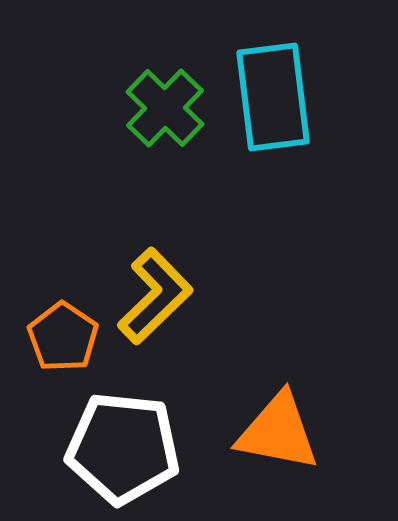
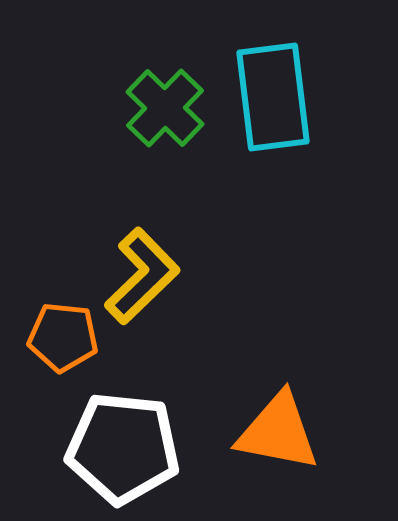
yellow L-shape: moved 13 px left, 20 px up
orange pentagon: rotated 28 degrees counterclockwise
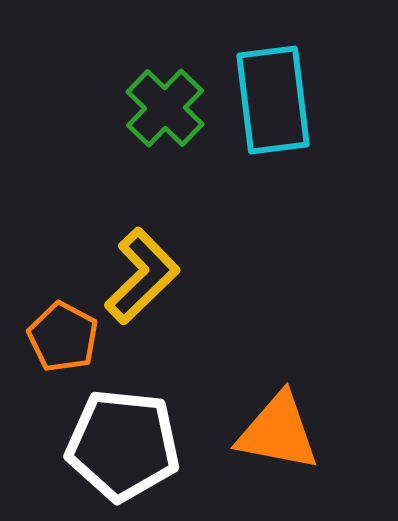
cyan rectangle: moved 3 px down
orange pentagon: rotated 22 degrees clockwise
white pentagon: moved 3 px up
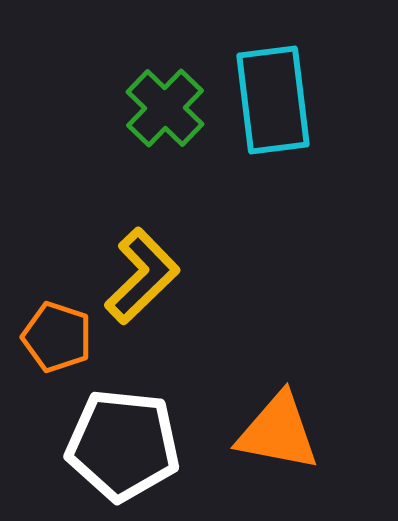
orange pentagon: moved 6 px left; rotated 10 degrees counterclockwise
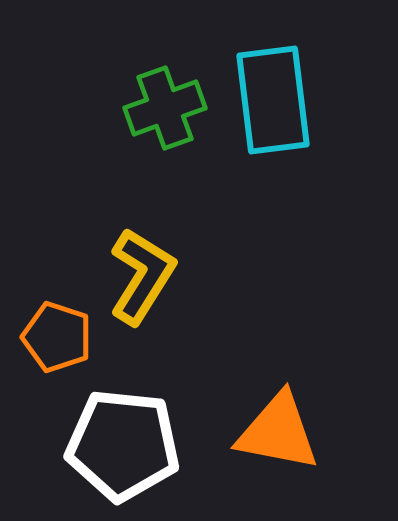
green cross: rotated 26 degrees clockwise
yellow L-shape: rotated 14 degrees counterclockwise
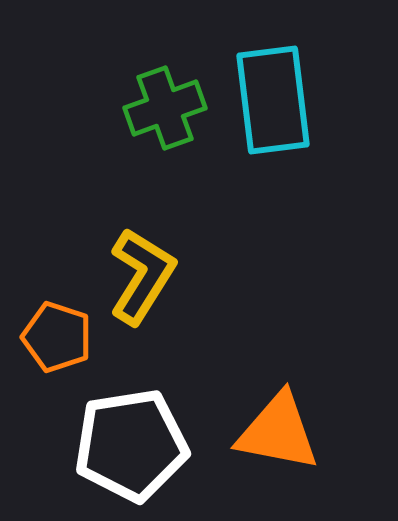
white pentagon: moved 8 px right; rotated 15 degrees counterclockwise
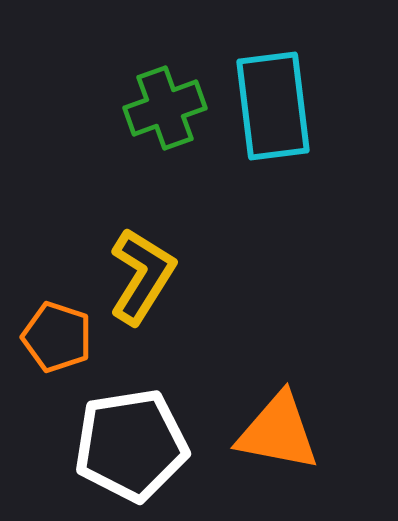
cyan rectangle: moved 6 px down
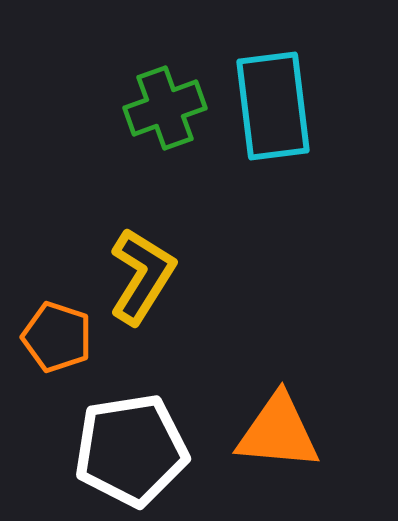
orange triangle: rotated 6 degrees counterclockwise
white pentagon: moved 5 px down
